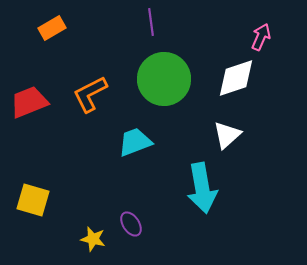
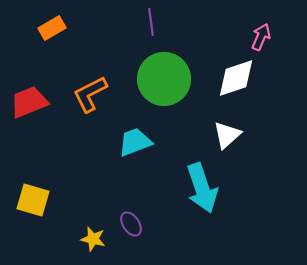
cyan arrow: rotated 9 degrees counterclockwise
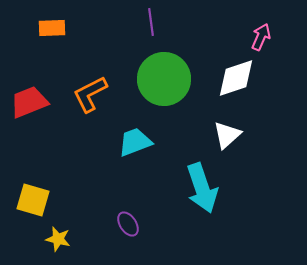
orange rectangle: rotated 28 degrees clockwise
purple ellipse: moved 3 px left
yellow star: moved 35 px left
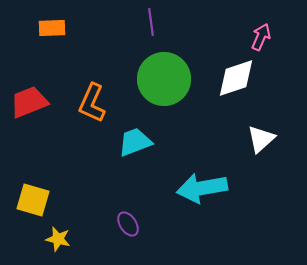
orange L-shape: moved 2 px right, 9 px down; rotated 39 degrees counterclockwise
white triangle: moved 34 px right, 4 px down
cyan arrow: rotated 99 degrees clockwise
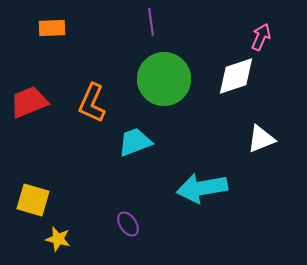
white diamond: moved 2 px up
white triangle: rotated 20 degrees clockwise
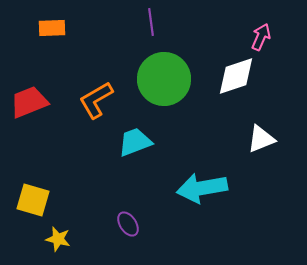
orange L-shape: moved 4 px right, 3 px up; rotated 36 degrees clockwise
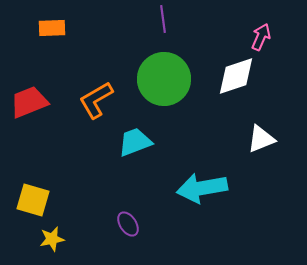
purple line: moved 12 px right, 3 px up
yellow star: moved 6 px left; rotated 25 degrees counterclockwise
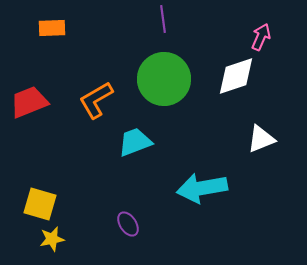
yellow square: moved 7 px right, 4 px down
